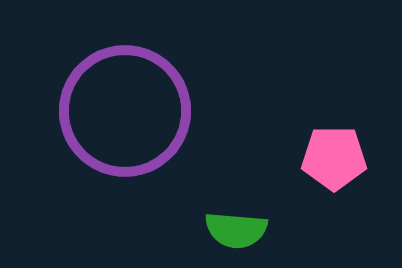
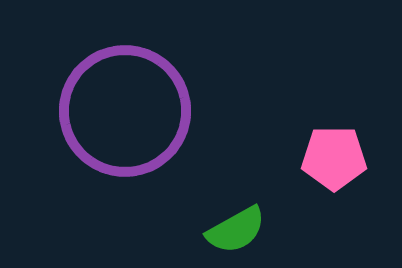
green semicircle: rotated 34 degrees counterclockwise
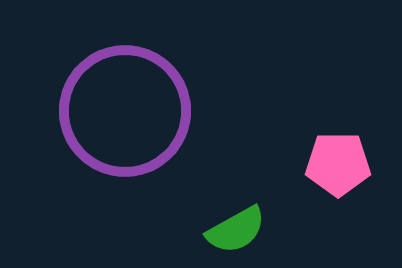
pink pentagon: moved 4 px right, 6 px down
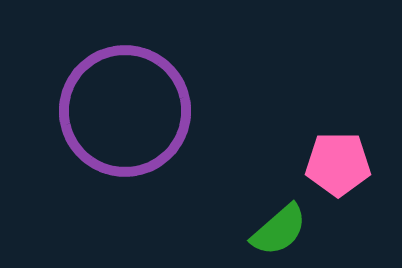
green semicircle: moved 43 px right; rotated 12 degrees counterclockwise
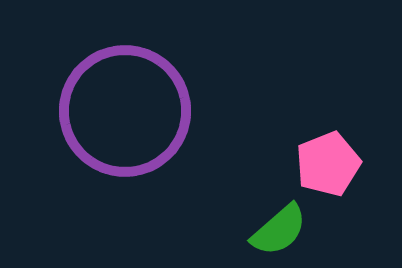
pink pentagon: moved 10 px left; rotated 22 degrees counterclockwise
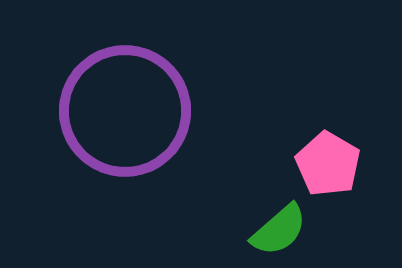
pink pentagon: rotated 20 degrees counterclockwise
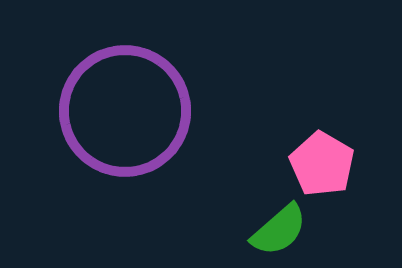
pink pentagon: moved 6 px left
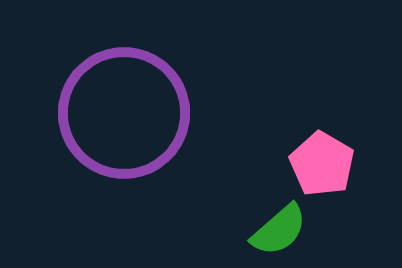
purple circle: moved 1 px left, 2 px down
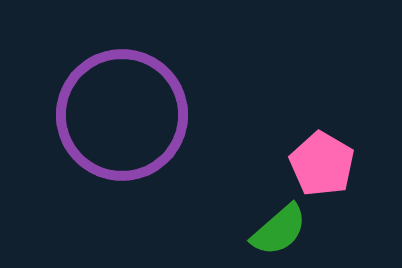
purple circle: moved 2 px left, 2 px down
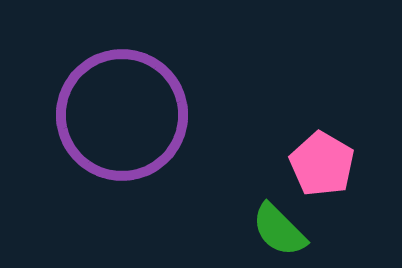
green semicircle: rotated 86 degrees clockwise
